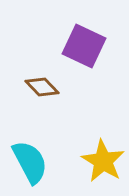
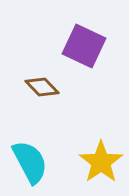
yellow star: moved 2 px left, 1 px down; rotated 6 degrees clockwise
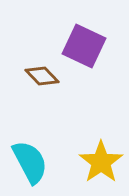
brown diamond: moved 11 px up
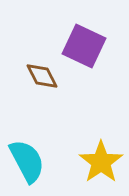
brown diamond: rotated 16 degrees clockwise
cyan semicircle: moved 3 px left, 1 px up
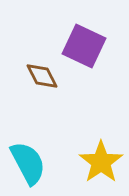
cyan semicircle: moved 1 px right, 2 px down
